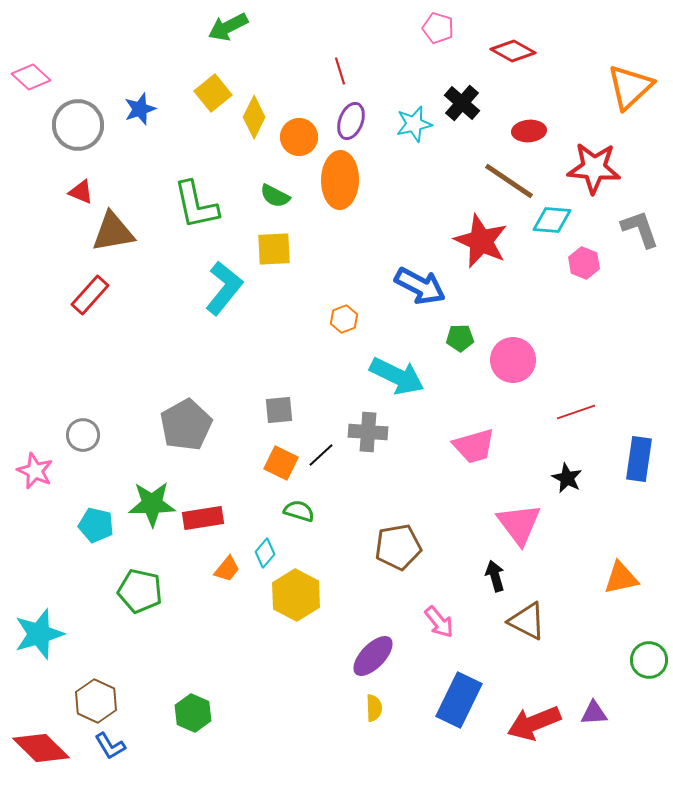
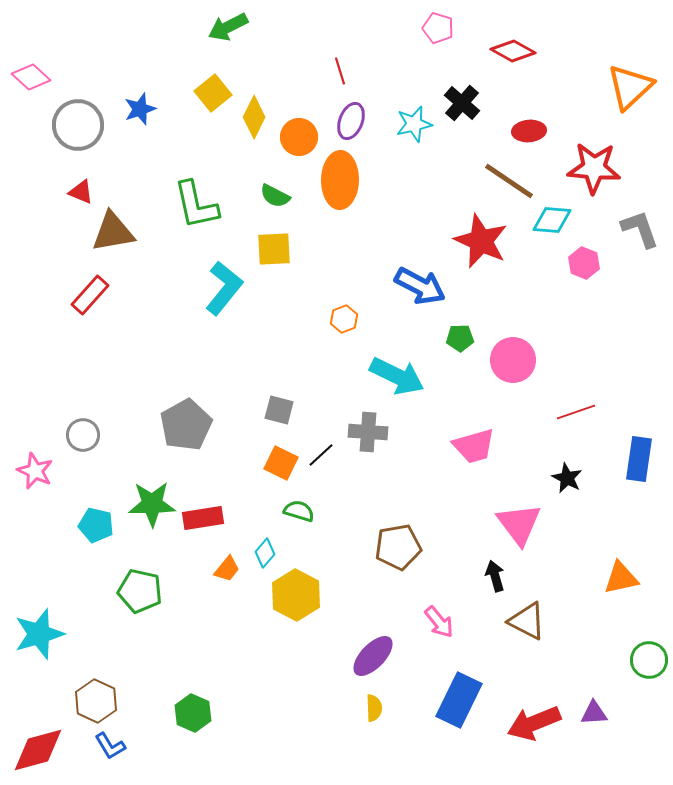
gray square at (279, 410): rotated 20 degrees clockwise
red diamond at (41, 748): moved 3 px left, 2 px down; rotated 60 degrees counterclockwise
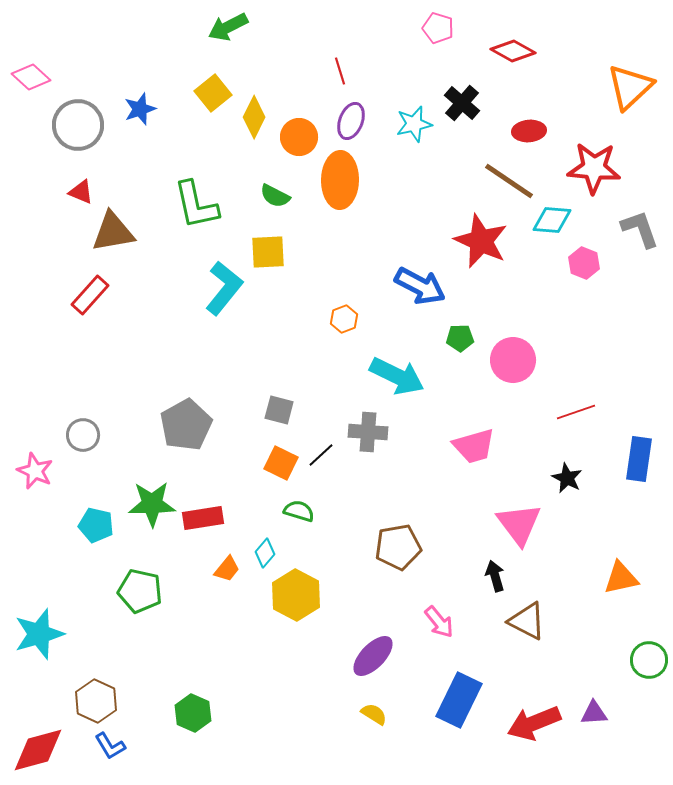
yellow square at (274, 249): moved 6 px left, 3 px down
yellow semicircle at (374, 708): moved 6 px down; rotated 56 degrees counterclockwise
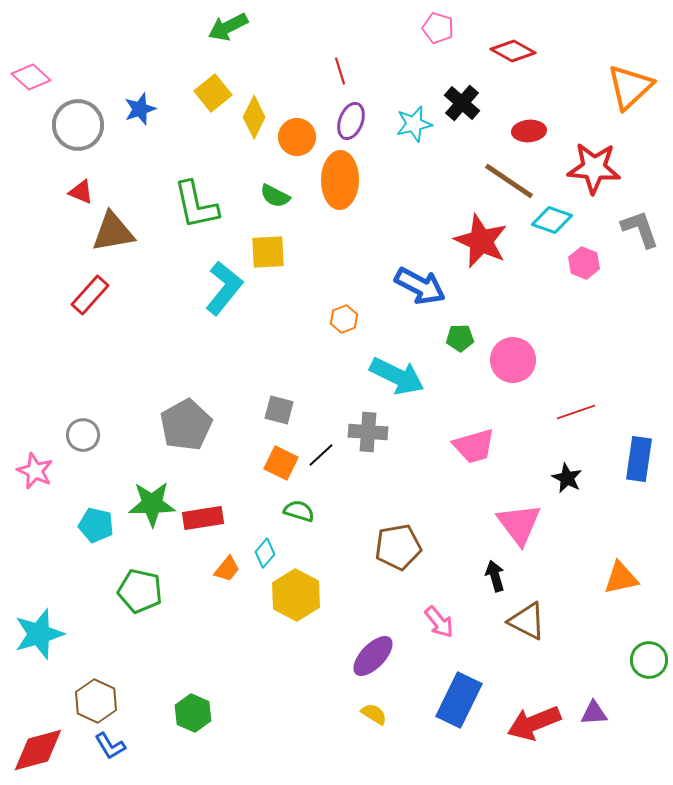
orange circle at (299, 137): moved 2 px left
cyan diamond at (552, 220): rotated 15 degrees clockwise
